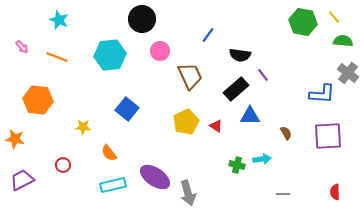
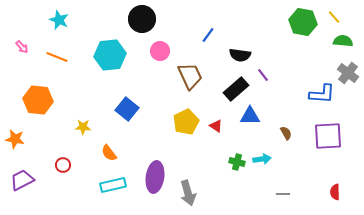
green cross: moved 3 px up
purple ellipse: rotated 64 degrees clockwise
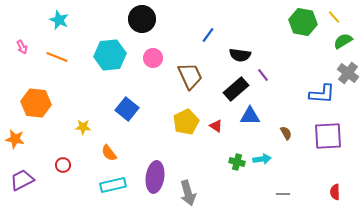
green semicircle: rotated 36 degrees counterclockwise
pink arrow: rotated 16 degrees clockwise
pink circle: moved 7 px left, 7 px down
orange hexagon: moved 2 px left, 3 px down
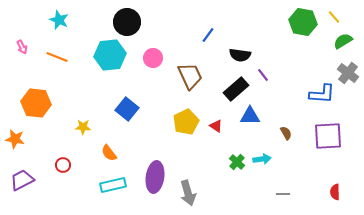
black circle: moved 15 px left, 3 px down
green cross: rotated 28 degrees clockwise
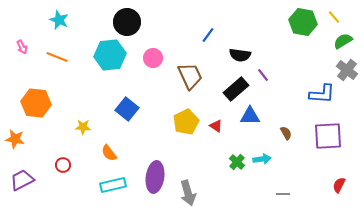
gray cross: moved 1 px left, 3 px up
red semicircle: moved 4 px right, 7 px up; rotated 28 degrees clockwise
